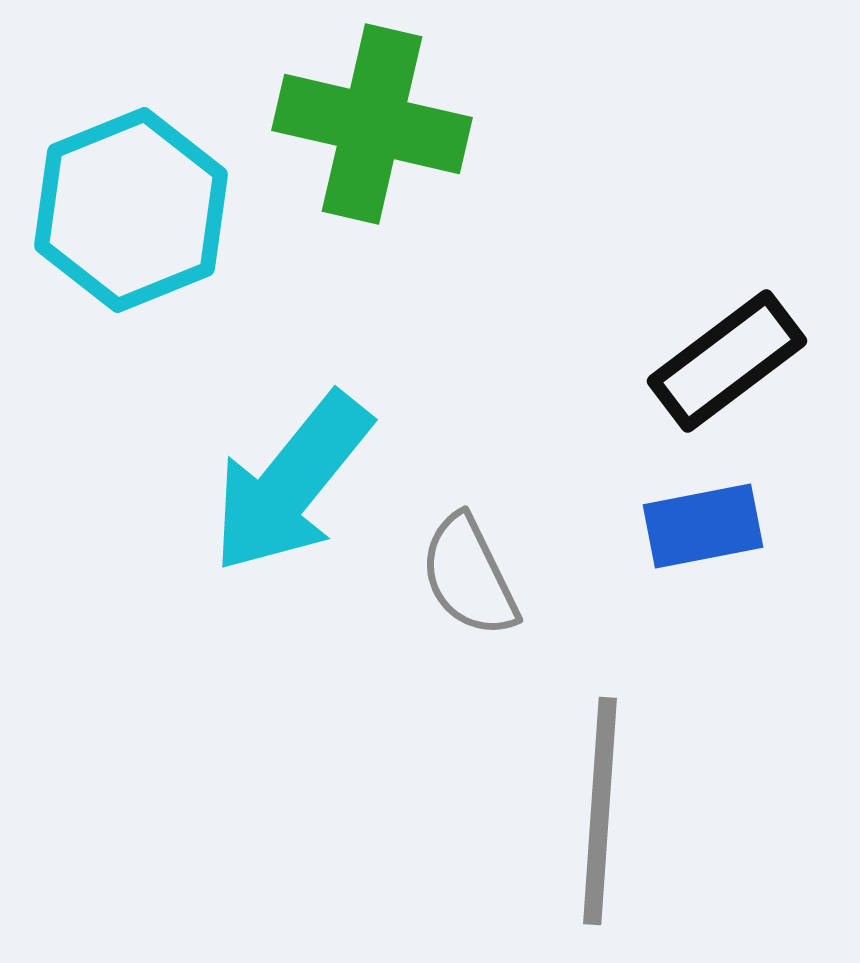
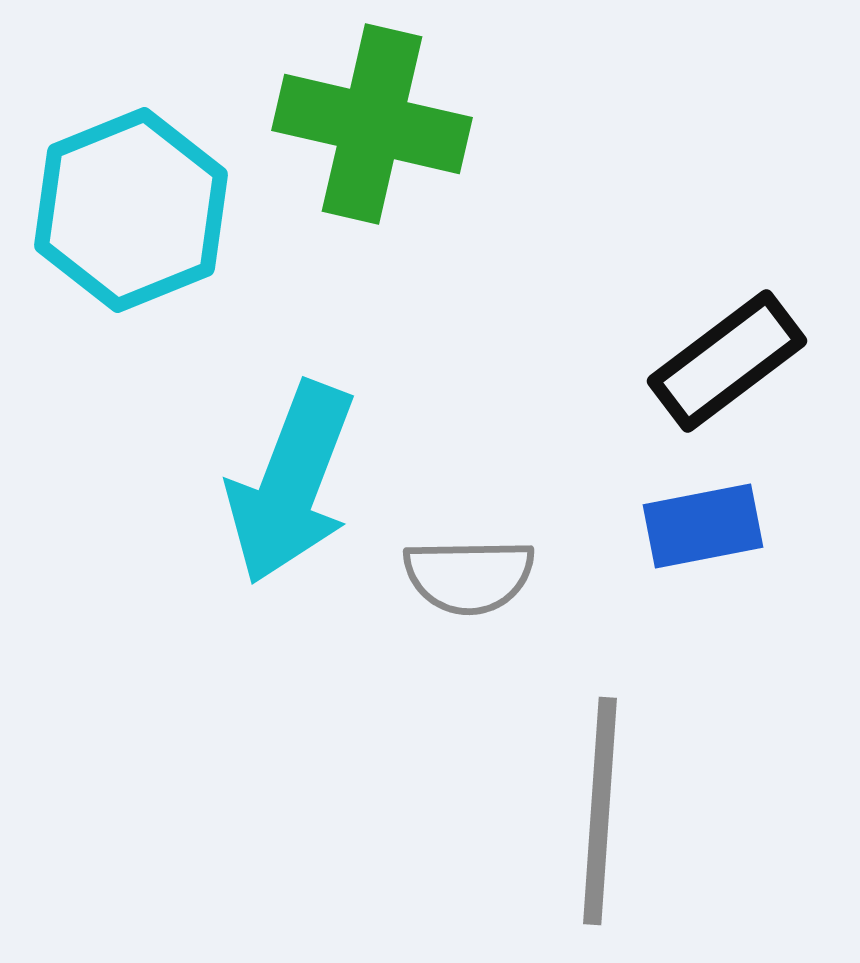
cyan arrow: rotated 18 degrees counterclockwise
gray semicircle: rotated 65 degrees counterclockwise
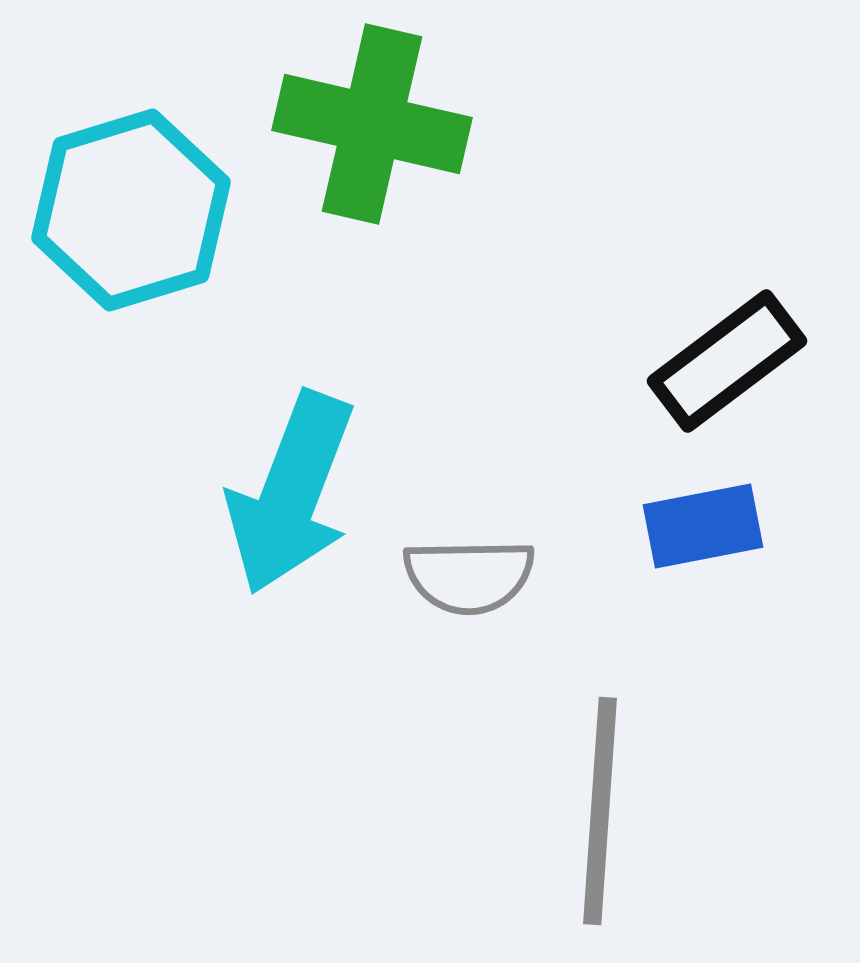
cyan hexagon: rotated 5 degrees clockwise
cyan arrow: moved 10 px down
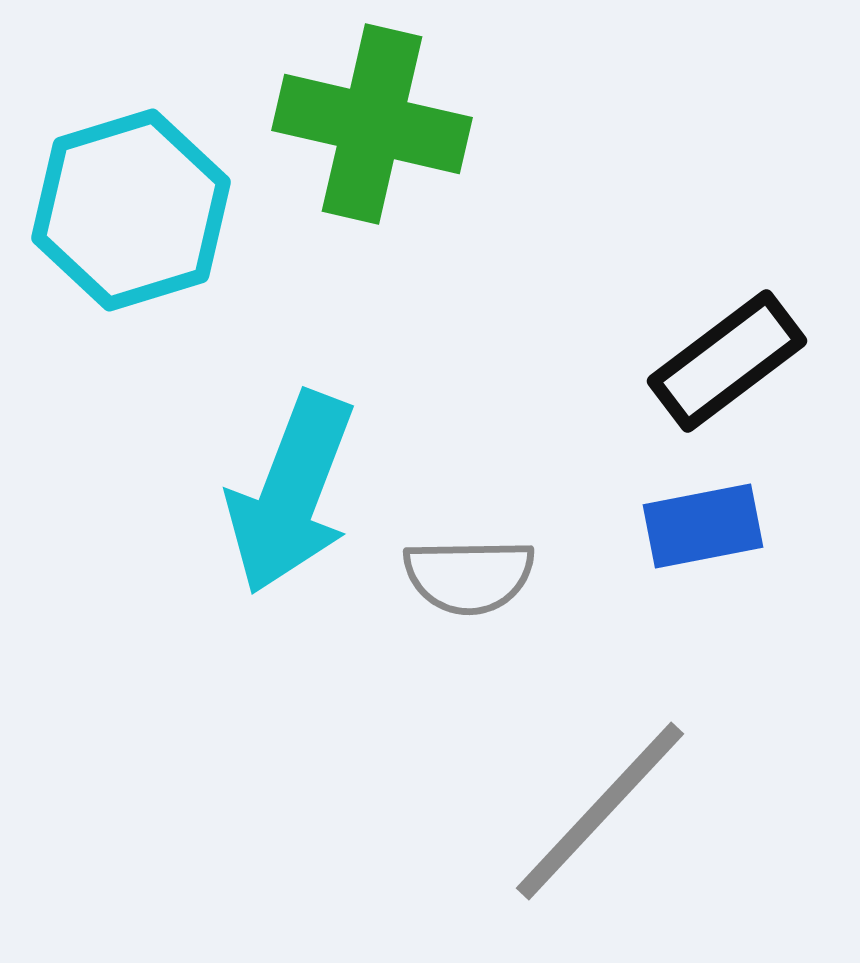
gray line: rotated 39 degrees clockwise
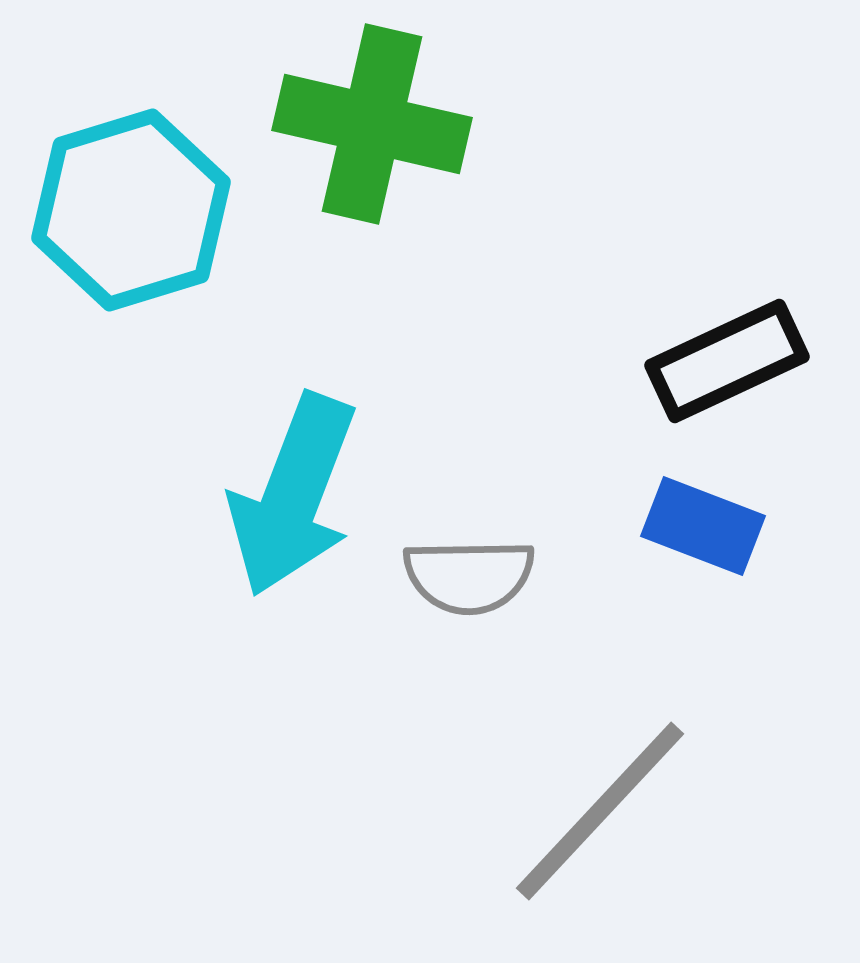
black rectangle: rotated 12 degrees clockwise
cyan arrow: moved 2 px right, 2 px down
blue rectangle: rotated 32 degrees clockwise
